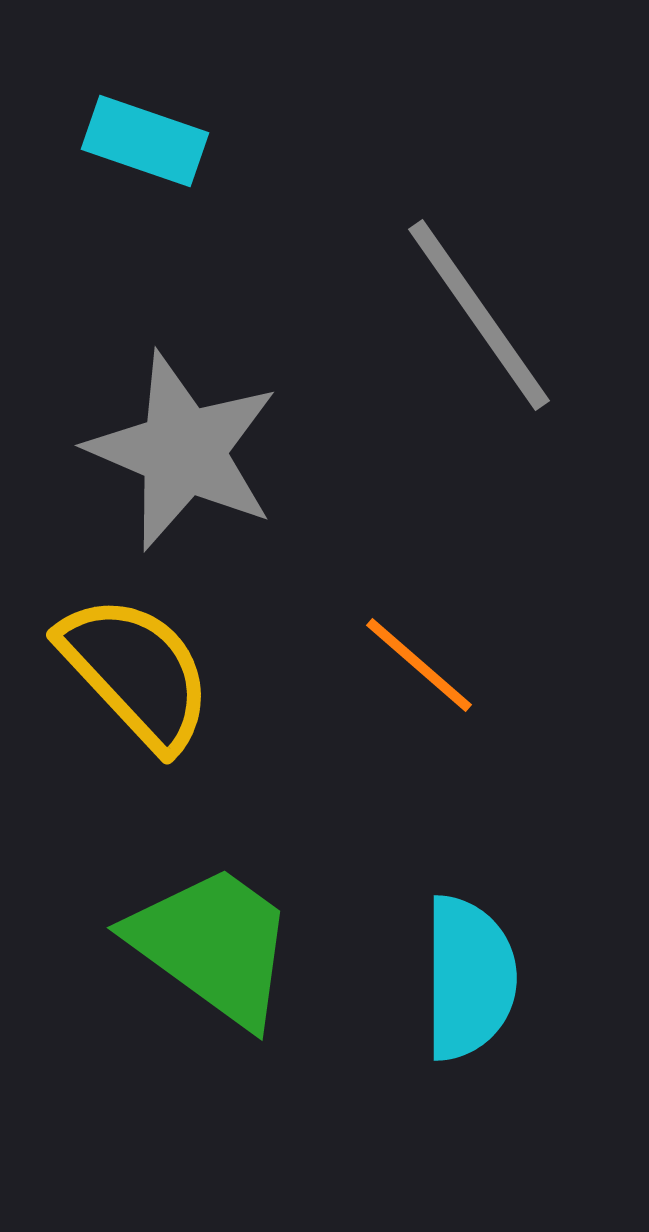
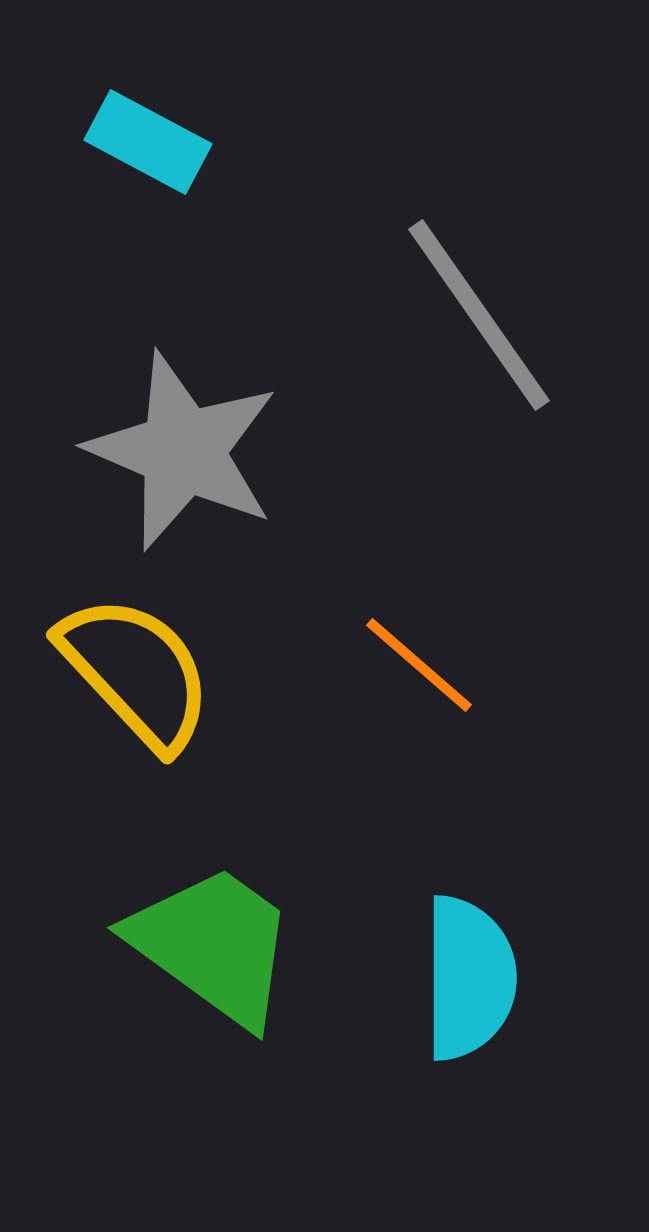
cyan rectangle: moved 3 px right, 1 px down; rotated 9 degrees clockwise
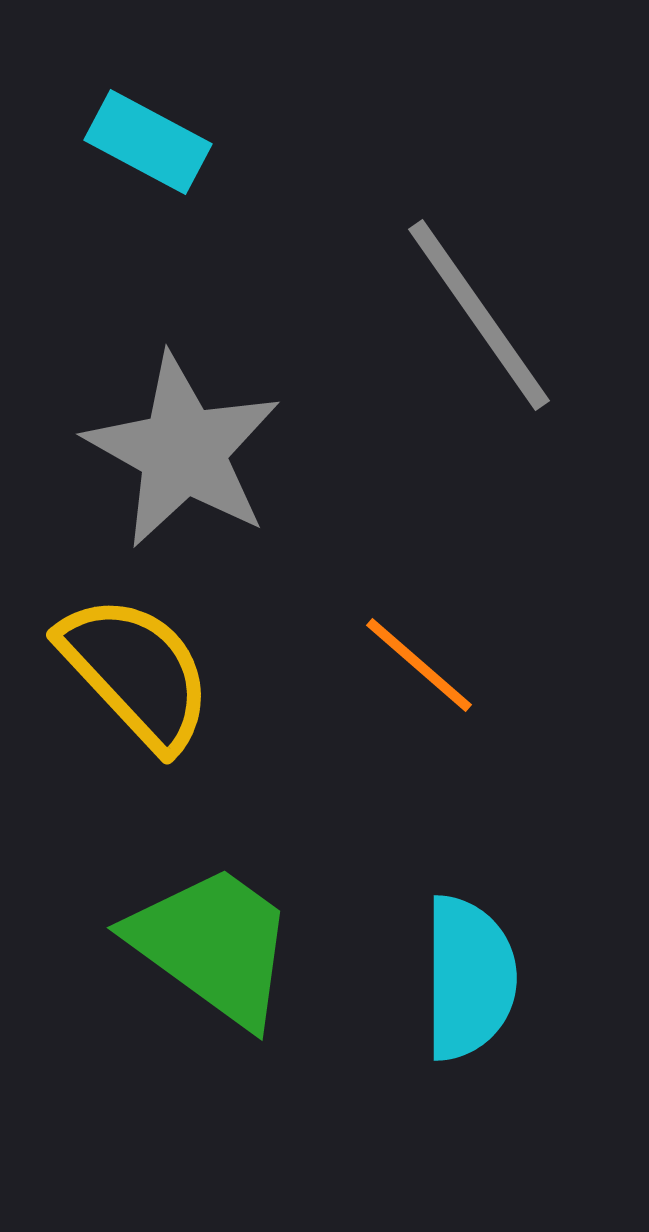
gray star: rotated 6 degrees clockwise
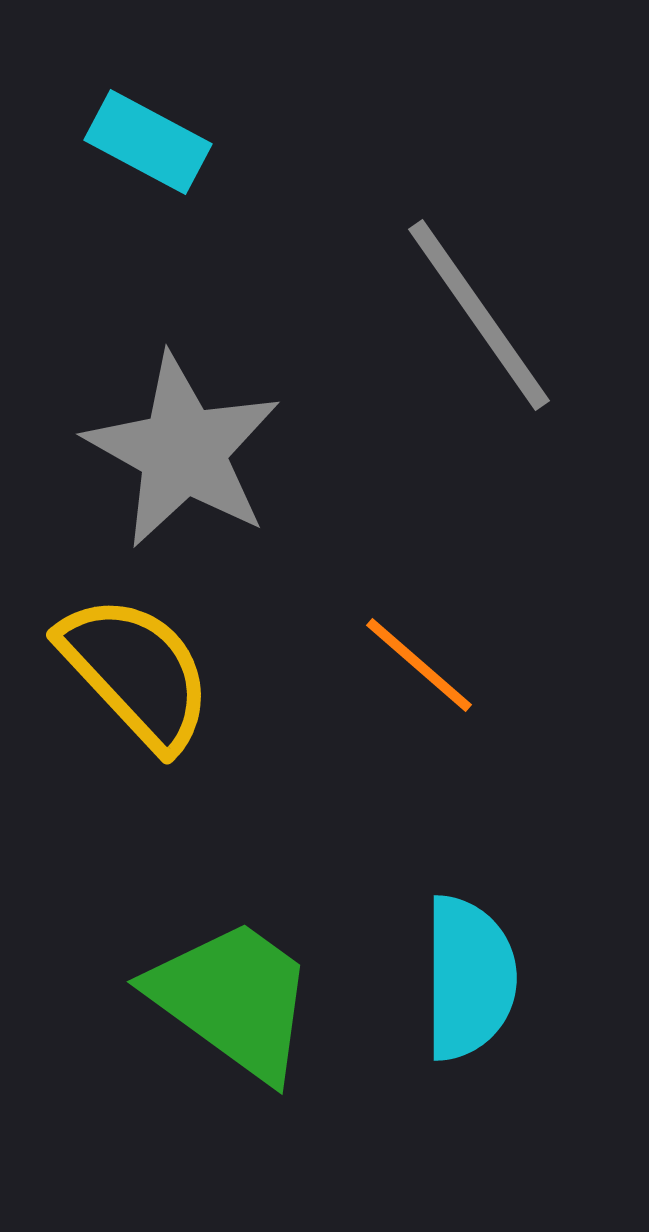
green trapezoid: moved 20 px right, 54 px down
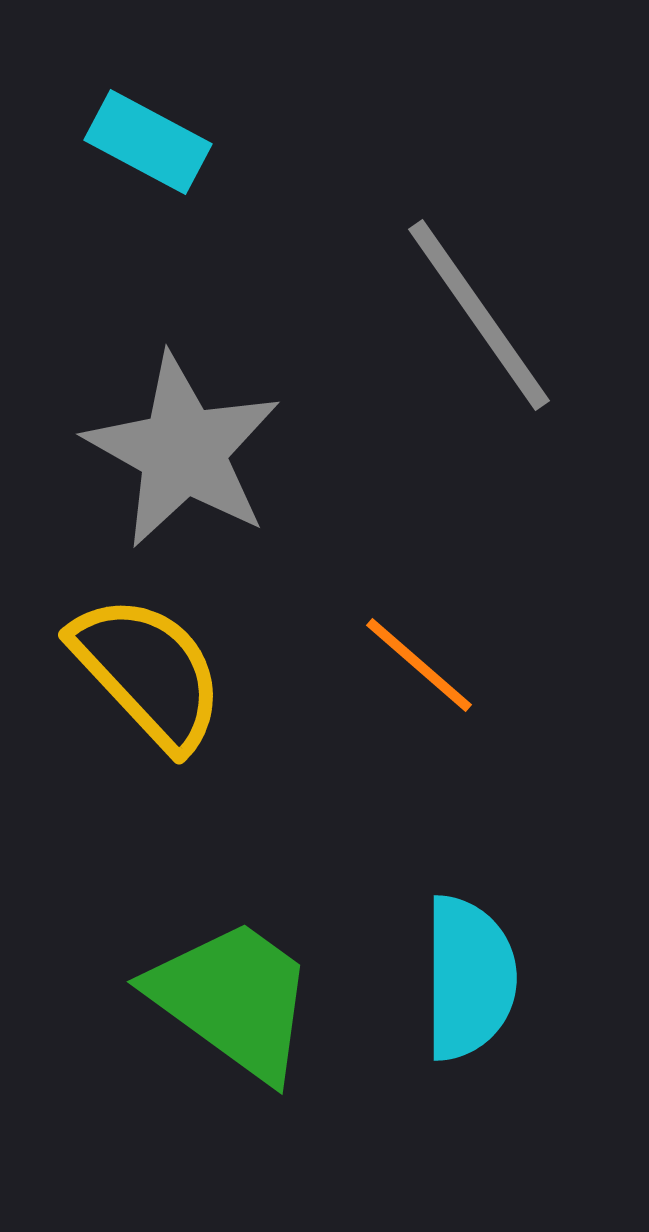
yellow semicircle: moved 12 px right
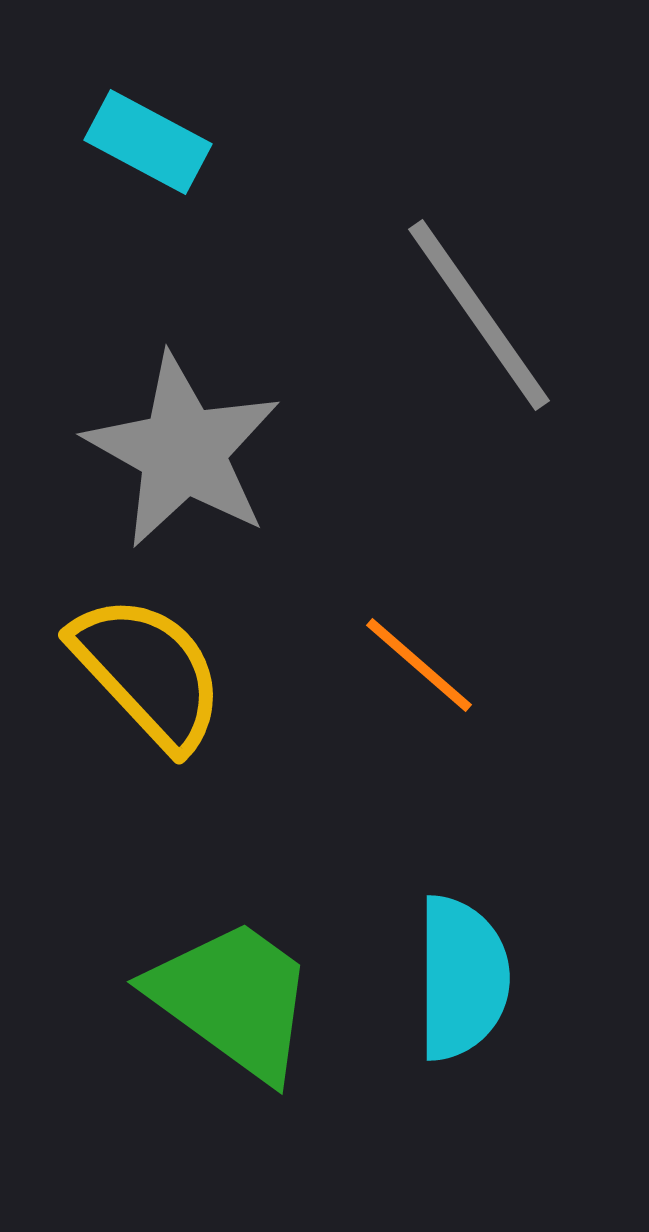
cyan semicircle: moved 7 px left
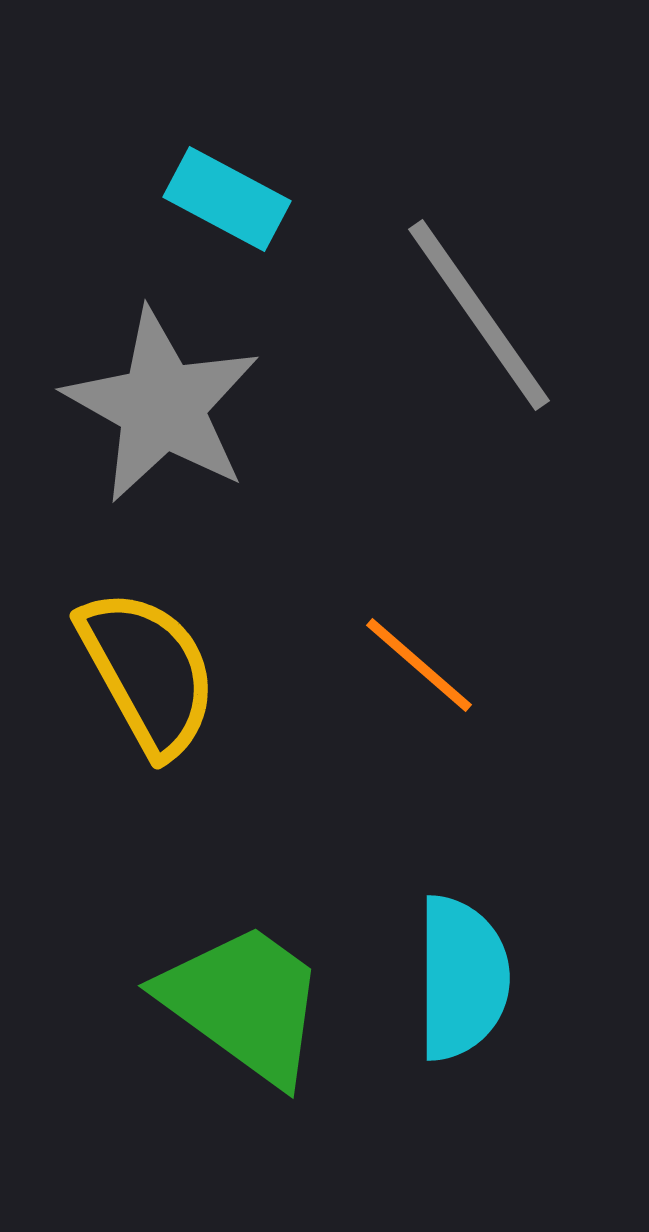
cyan rectangle: moved 79 px right, 57 px down
gray star: moved 21 px left, 45 px up
yellow semicircle: rotated 14 degrees clockwise
green trapezoid: moved 11 px right, 4 px down
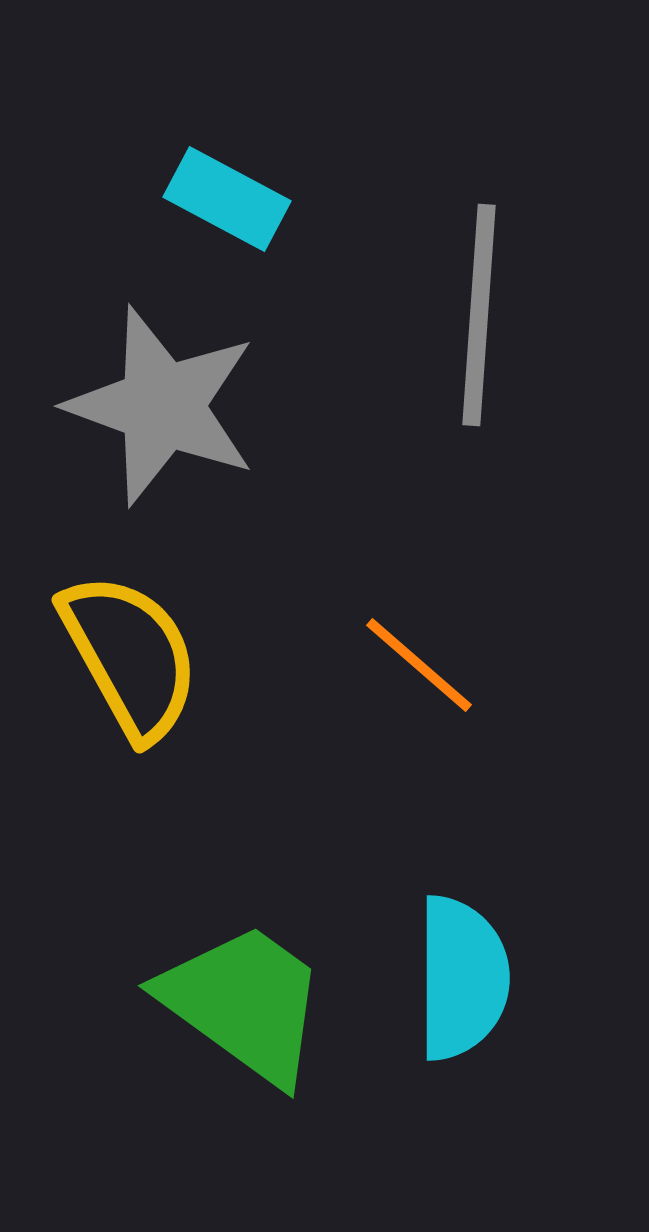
gray line: rotated 39 degrees clockwise
gray star: rotated 9 degrees counterclockwise
yellow semicircle: moved 18 px left, 16 px up
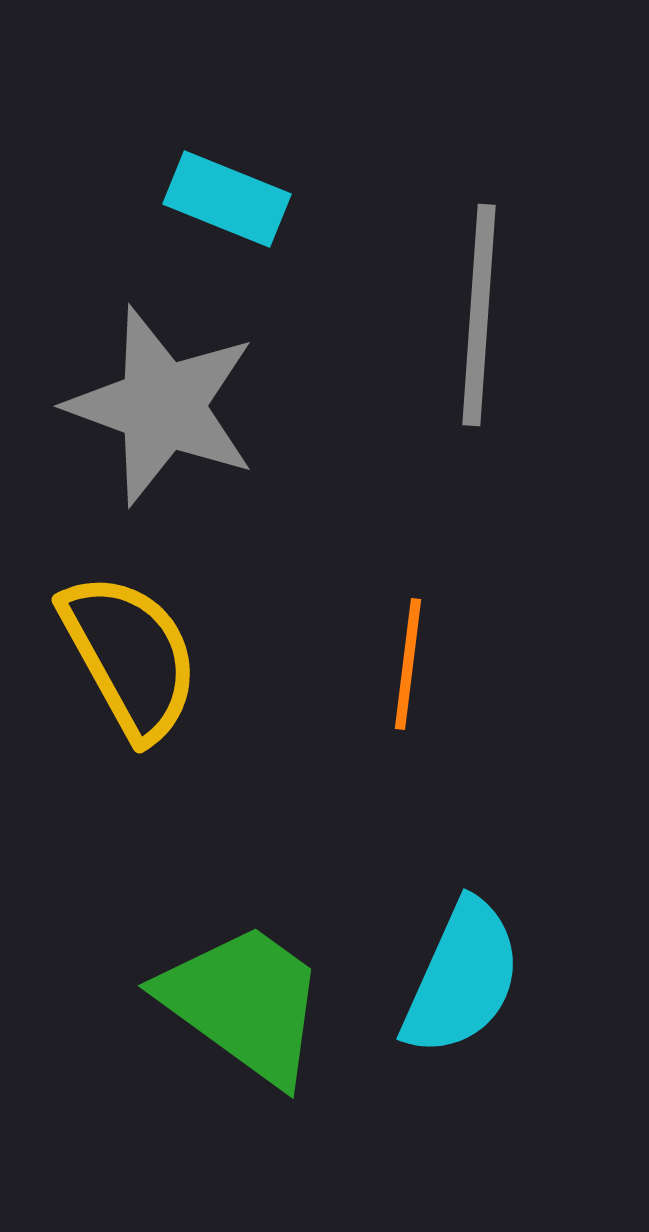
cyan rectangle: rotated 6 degrees counterclockwise
orange line: moved 11 px left, 1 px up; rotated 56 degrees clockwise
cyan semicircle: rotated 24 degrees clockwise
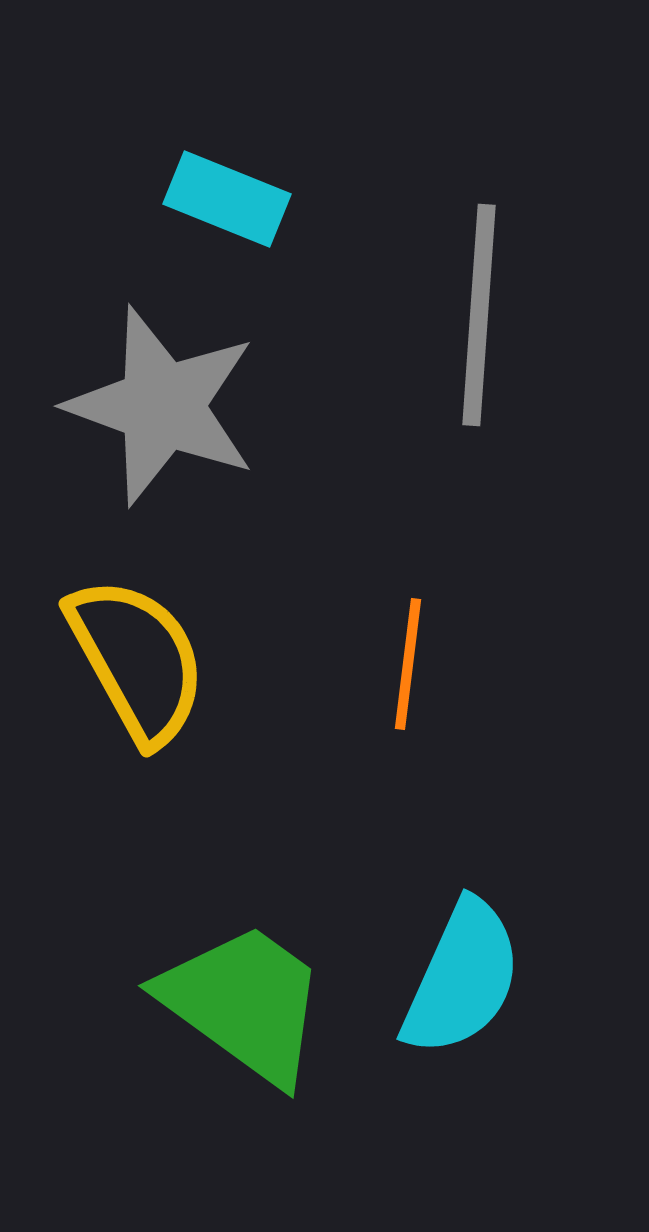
yellow semicircle: moved 7 px right, 4 px down
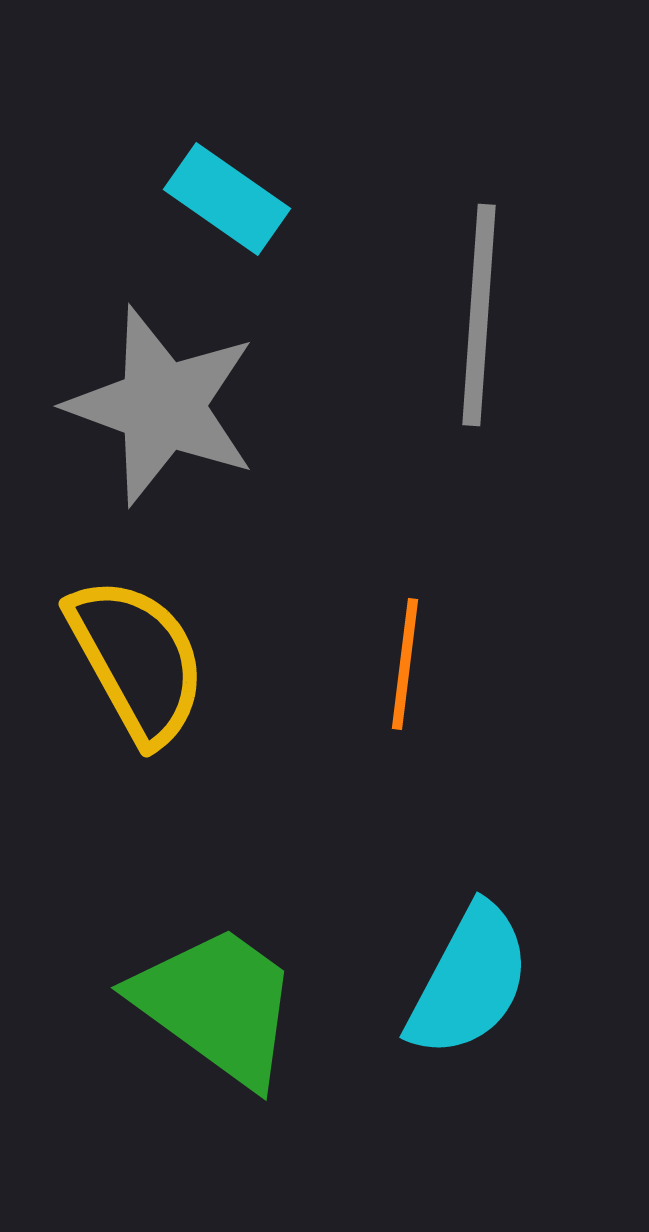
cyan rectangle: rotated 13 degrees clockwise
orange line: moved 3 px left
cyan semicircle: moved 7 px right, 3 px down; rotated 4 degrees clockwise
green trapezoid: moved 27 px left, 2 px down
